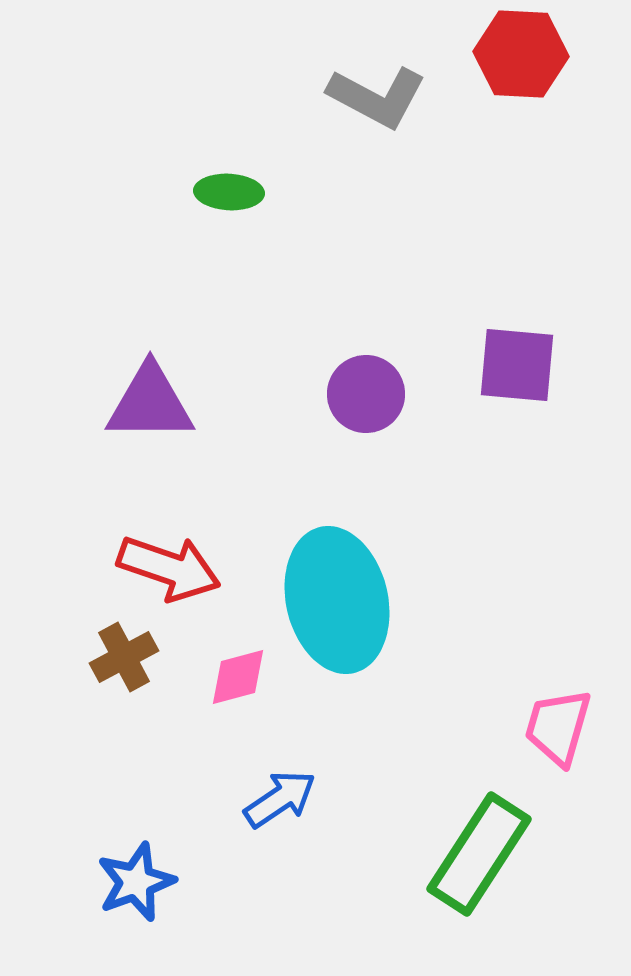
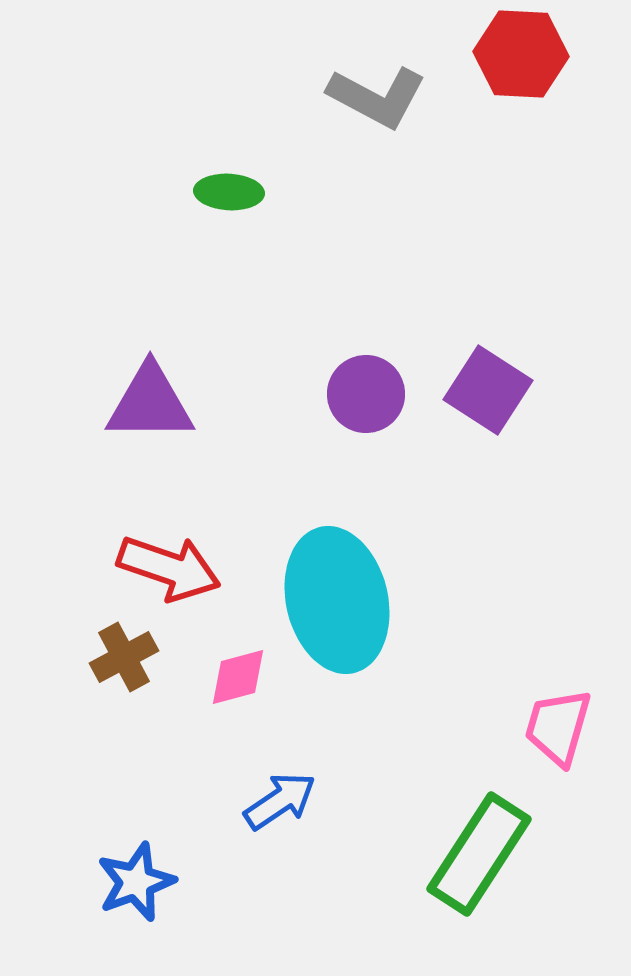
purple square: moved 29 px left, 25 px down; rotated 28 degrees clockwise
blue arrow: moved 2 px down
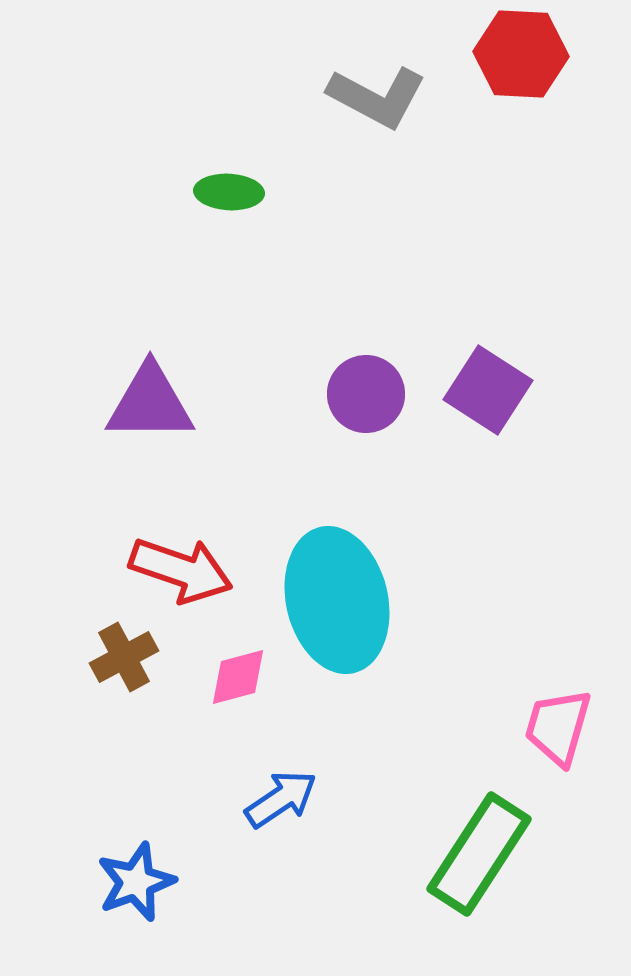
red arrow: moved 12 px right, 2 px down
blue arrow: moved 1 px right, 2 px up
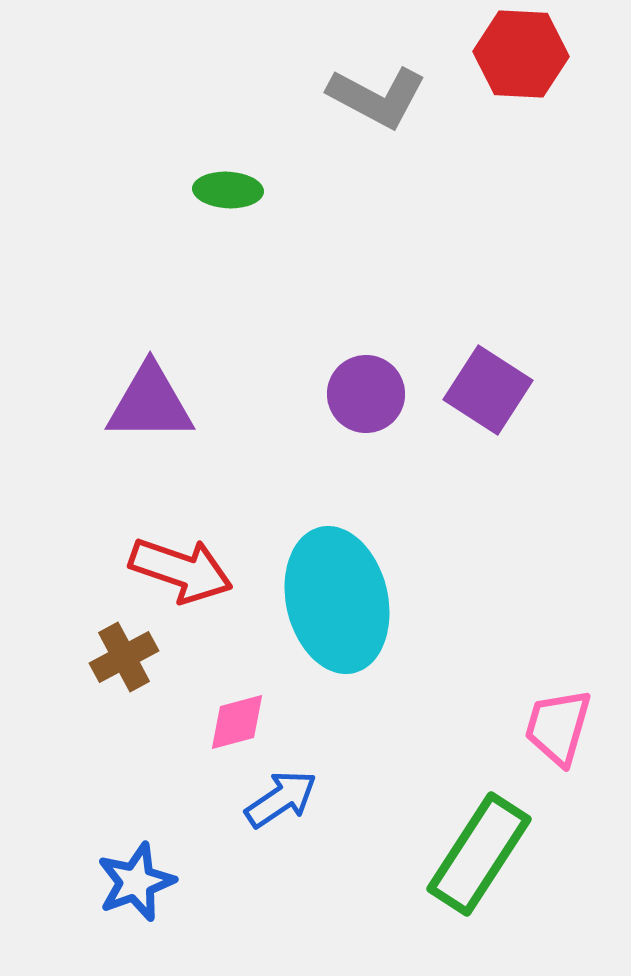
green ellipse: moved 1 px left, 2 px up
pink diamond: moved 1 px left, 45 px down
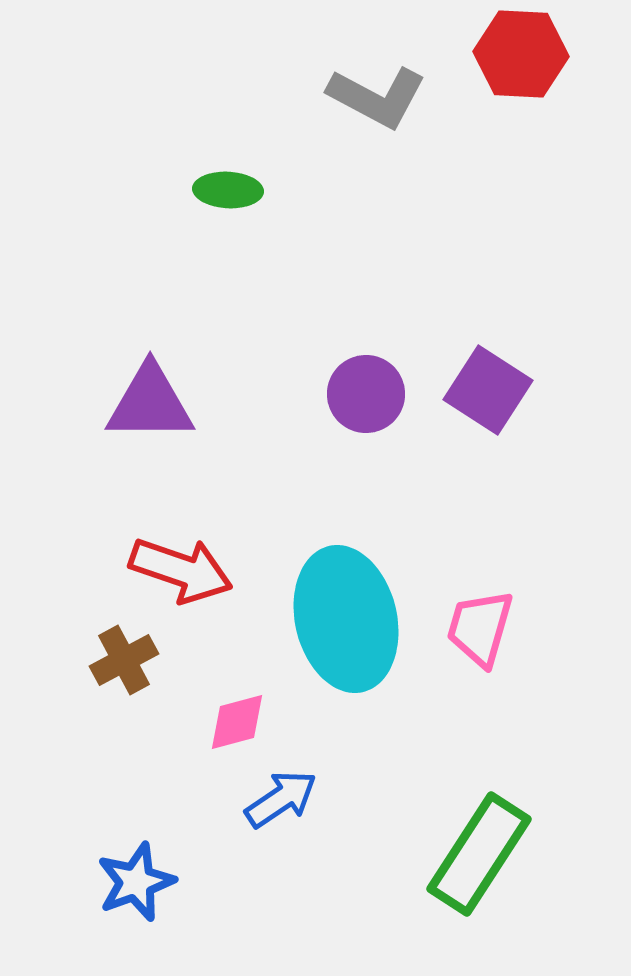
cyan ellipse: moved 9 px right, 19 px down
brown cross: moved 3 px down
pink trapezoid: moved 78 px left, 99 px up
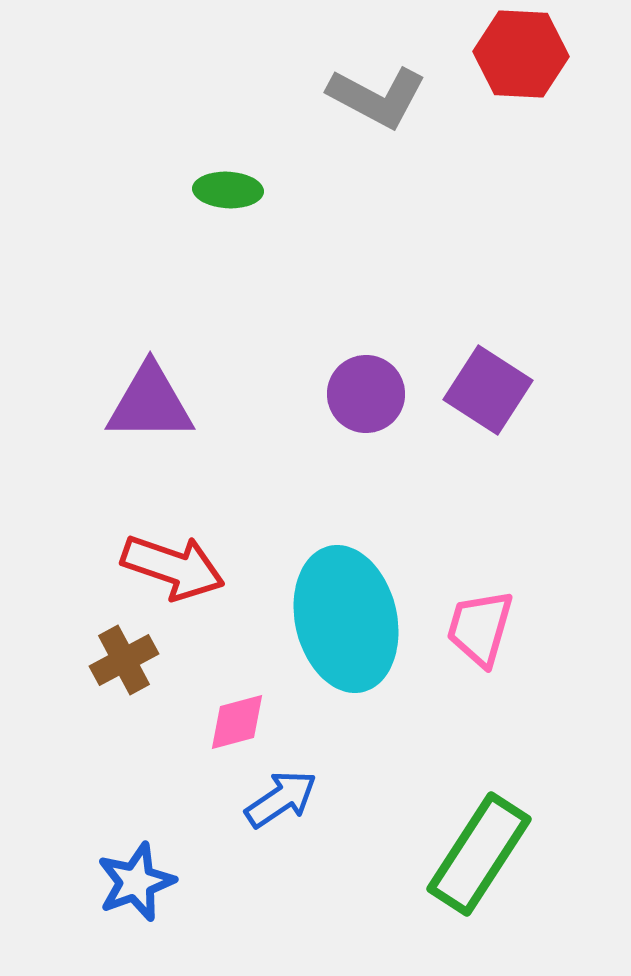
red arrow: moved 8 px left, 3 px up
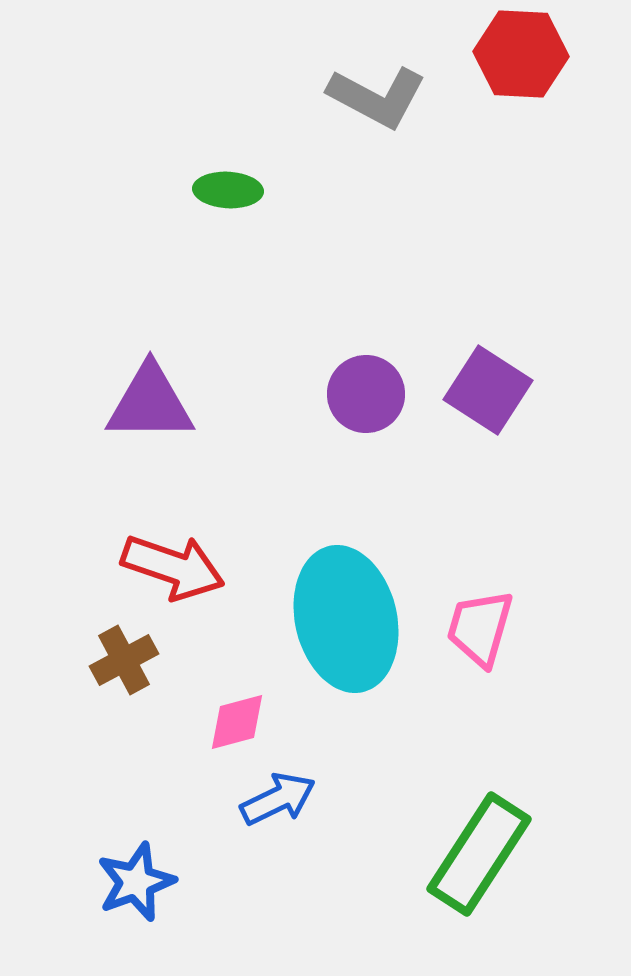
blue arrow: moved 3 px left; rotated 8 degrees clockwise
